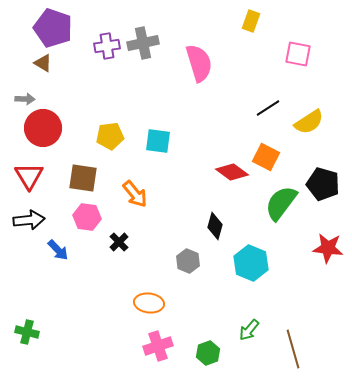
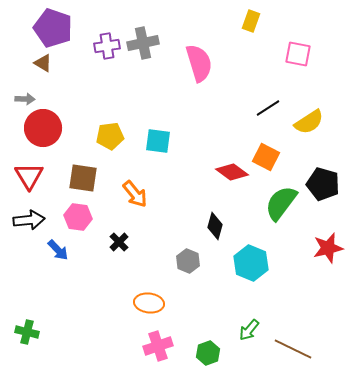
pink hexagon: moved 9 px left
red star: rotated 20 degrees counterclockwise
brown line: rotated 48 degrees counterclockwise
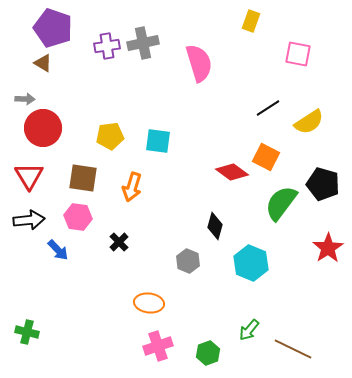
orange arrow: moved 3 px left, 7 px up; rotated 56 degrees clockwise
red star: rotated 20 degrees counterclockwise
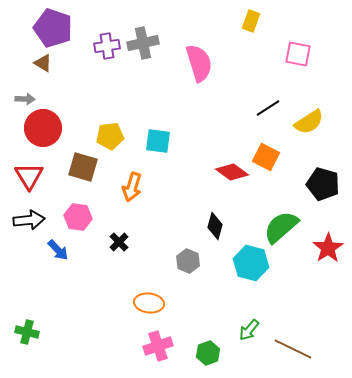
brown square: moved 11 px up; rotated 8 degrees clockwise
green semicircle: moved 24 px down; rotated 12 degrees clockwise
cyan hexagon: rotated 8 degrees counterclockwise
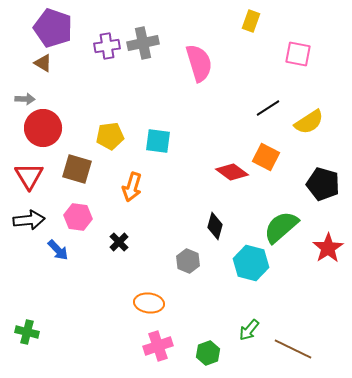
brown square: moved 6 px left, 2 px down
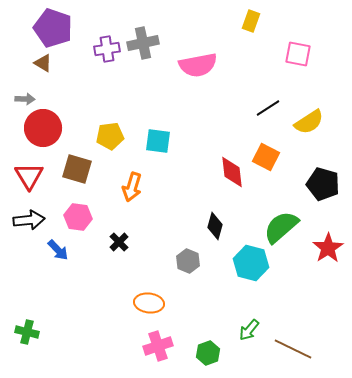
purple cross: moved 3 px down
pink semicircle: moved 1 px left, 2 px down; rotated 96 degrees clockwise
red diamond: rotated 48 degrees clockwise
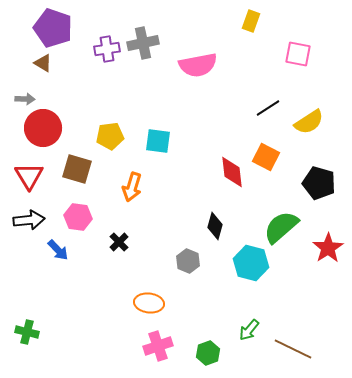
black pentagon: moved 4 px left, 1 px up
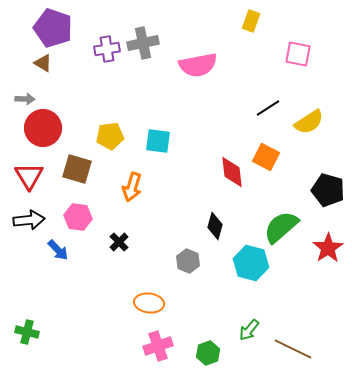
black pentagon: moved 9 px right, 7 px down
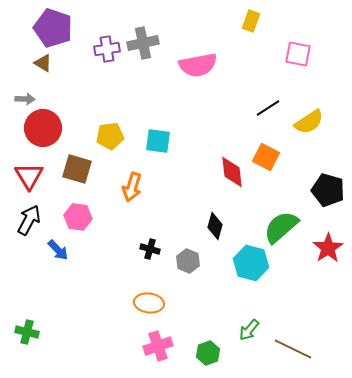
black arrow: rotated 56 degrees counterclockwise
black cross: moved 31 px right, 7 px down; rotated 30 degrees counterclockwise
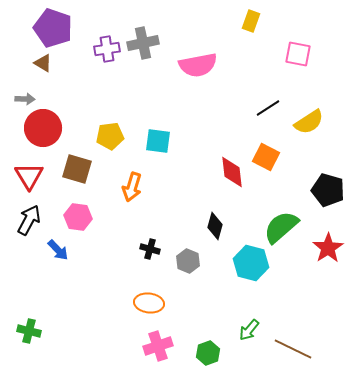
green cross: moved 2 px right, 1 px up
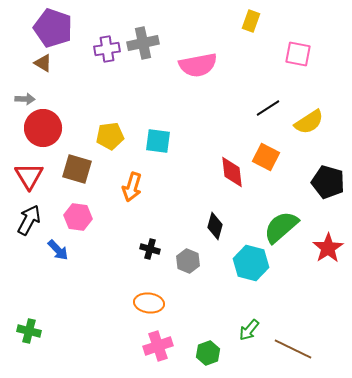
black pentagon: moved 8 px up
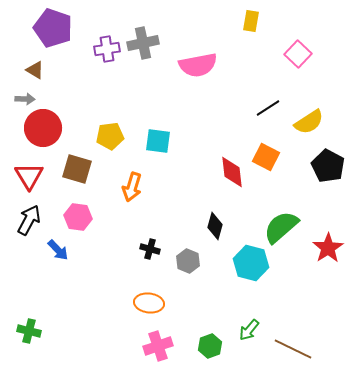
yellow rectangle: rotated 10 degrees counterclockwise
pink square: rotated 32 degrees clockwise
brown triangle: moved 8 px left, 7 px down
black pentagon: moved 16 px up; rotated 12 degrees clockwise
green hexagon: moved 2 px right, 7 px up
